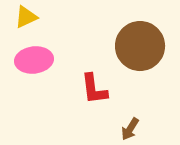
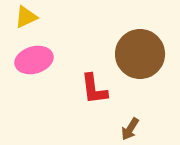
brown circle: moved 8 px down
pink ellipse: rotated 9 degrees counterclockwise
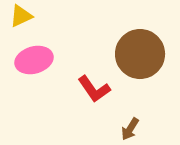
yellow triangle: moved 5 px left, 1 px up
red L-shape: rotated 28 degrees counterclockwise
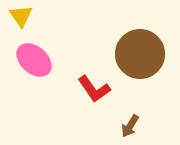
yellow triangle: rotated 40 degrees counterclockwise
pink ellipse: rotated 57 degrees clockwise
brown arrow: moved 3 px up
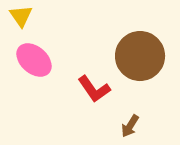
brown circle: moved 2 px down
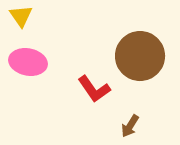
pink ellipse: moved 6 px left, 2 px down; rotated 30 degrees counterclockwise
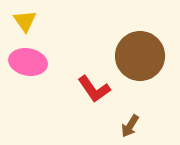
yellow triangle: moved 4 px right, 5 px down
